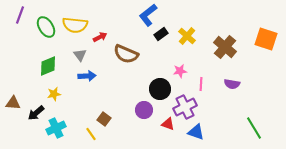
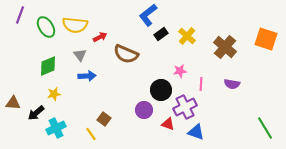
black circle: moved 1 px right, 1 px down
green line: moved 11 px right
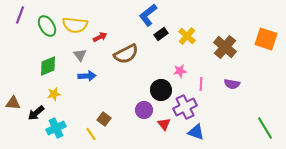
green ellipse: moved 1 px right, 1 px up
brown semicircle: rotated 50 degrees counterclockwise
red triangle: moved 4 px left; rotated 32 degrees clockwise
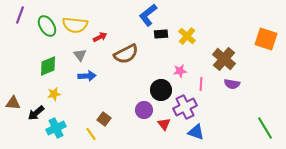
black rectangle: rotated 32 degrees clockwise
brown cross: moved 1 px left, 12 px down
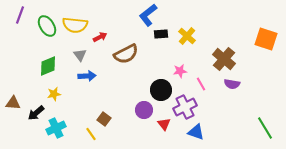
pink line: rotated 32 degrees counterclockwise
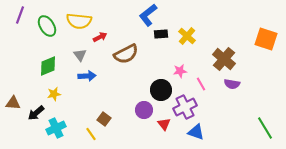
yellow semicircle: moved 4 px right, 4 px up
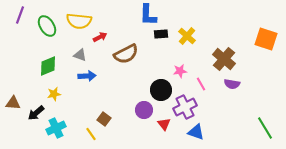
blue L-shape: rotated 50 degrees counterclockwise
gray triangle: rotated 32 degrees counterclockwise
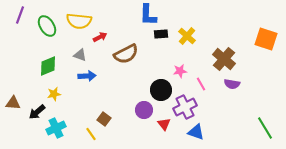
black arrow: moved 1 px right, 1 px up
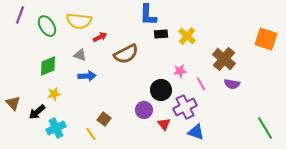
brown triangle: rotated 42 degrees clockwise
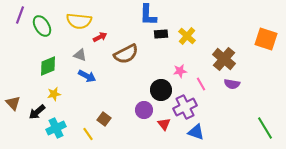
green ellipse: moved 5 px left
blue arrow: rotated 30 degrees clockwise
yellow line: moved 3 px left
